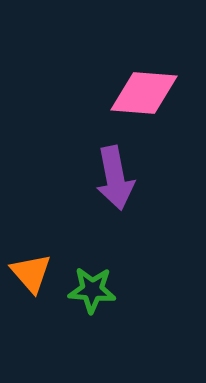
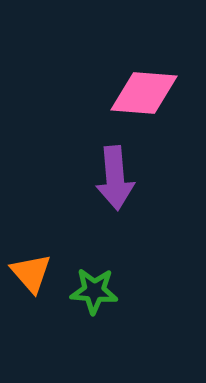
purple arrow: rotated 6 degrees clockwise
green star: moved 2 px right, 1 px down
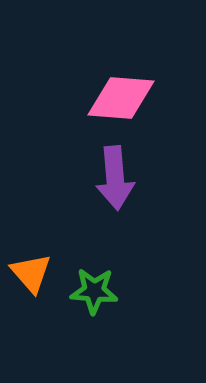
pink diamond: moved 23 px left, 5 px down
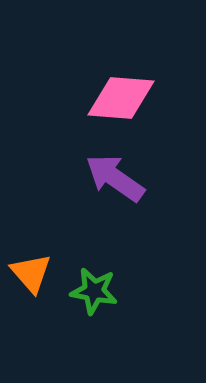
purple arrow: rotated 130 degrees clockwise
green star: rotated 6 degrees clockwise
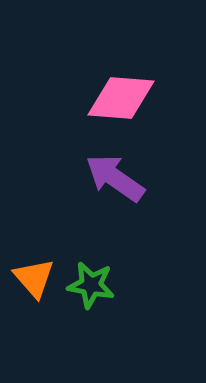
orange triangle: moved 3 px right, 5 px down
green star: moved 3 px left, 6 px up
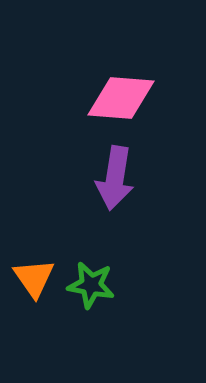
purple arrow: rotated 116 degrees counterclockwise
orange triangle: rotated 6 degrees clockwise
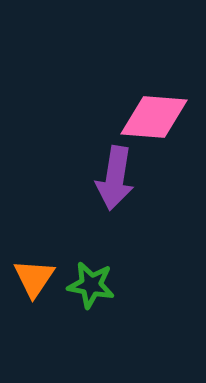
pink diamond: moved 33 px right, 19 px down
orange triangle: rotated 9 degrees clockwise
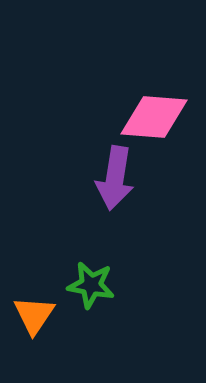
orange triangle: moved 37 px down
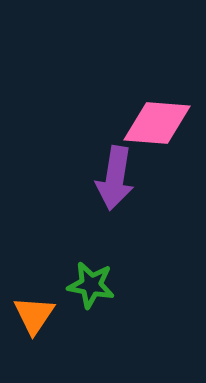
pink diamond: moved 3 px right, 6 px down
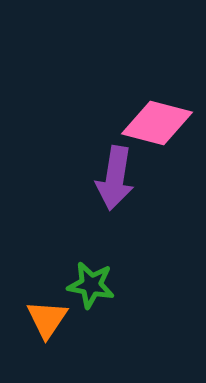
pink diamond: rotated 10 degrees clockwise
orange triangle: moved 13 px right, 4 px down
